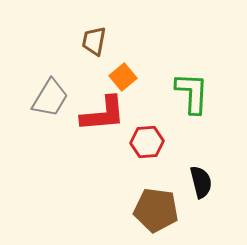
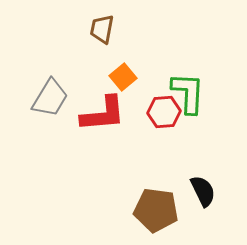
brown trapezoid: moved 8 px right, 12 px up
green L-shape: moved 4 px left
red hexagon: moved 17 px right, 30 px up
black semicircle: moved 2 px right, 9 px down; rotated 12 degrees counterclockwise
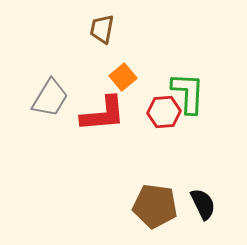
black semicircle: moved 13 px down
brown pentagon: moved 1 px left, 4 px up
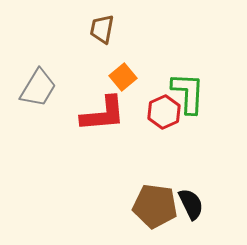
gray trapezoid: moved 12 px left, 10 px up
red hexagon: rotated 20 degrees counterclockwise
black semicircle: moved 12 px left
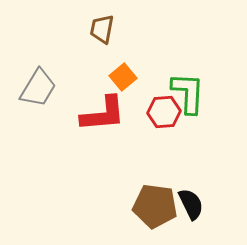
red hexagon: rotated 20 degrees clockwise
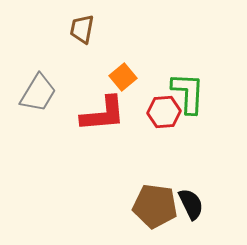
brown trapezoid: moved 20 px left
gray trapezoid: moved 5 px down
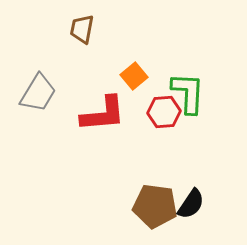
orange square: moved 11 px right, 1 px up
black semicircle: rotated 60 degrees clockwise
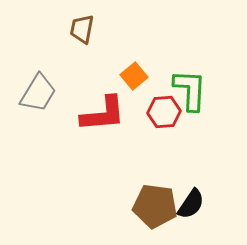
green L-shape: moved 2 px right, 3 px up
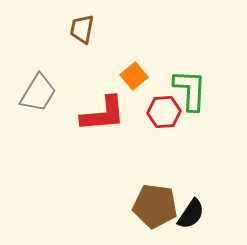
black semicircle: moved 10 px down
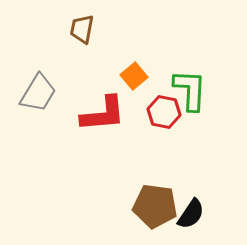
red hexagon: rotated 16 degrees clockwise
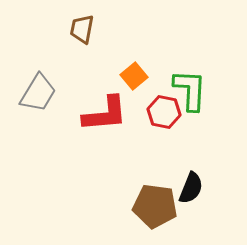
red L-shape: moved 2 px right
black semicircle: moved 26 px up; rotated 12 degrees counterclockwise
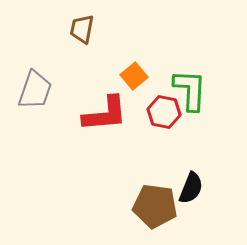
gray trapezoid: moved 3 px left, 3 px up; rotated 12 degrees counterclockwise
